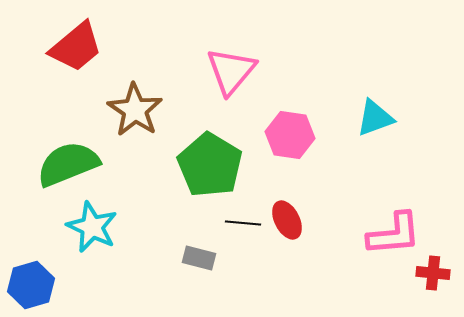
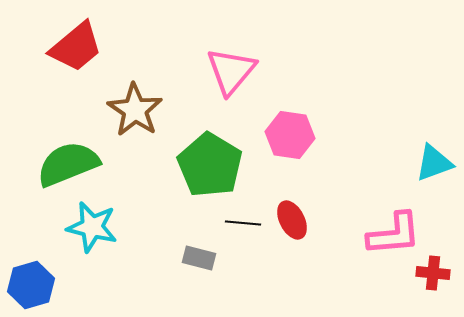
cyan triangle: moved 59 px right, 45 px down
red ellipse: moved 5 px right
cyan star: rotated 12 degrees counterclockwise
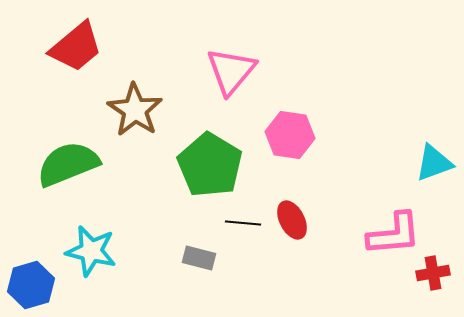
cyan star: moved 1 px left, 24 px down
red cross: rotated 16 degrees counterclockwise
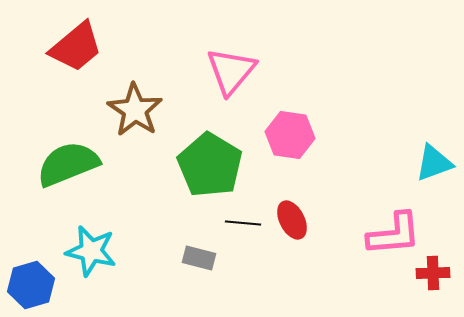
red cross: rotated 8 degrees clockwise
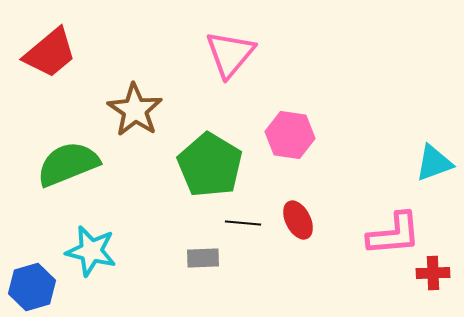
red trapezoid: moved 26 px left, 6 px down
pink triangle: moved 1 px left, 17 px up
red ellipse: moved 6 px right
gray rectangle: moved 4 px right; rotated 16 degrees counterclockwise
blue hexagon: moved 1 px right, 2 px down
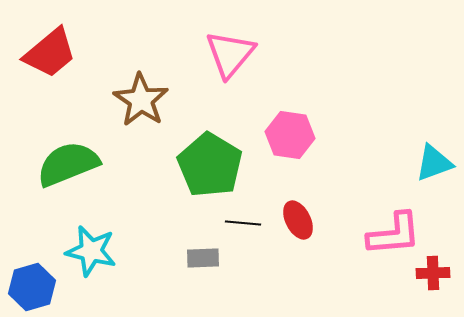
brown star: moved 6 px right, 10 px up
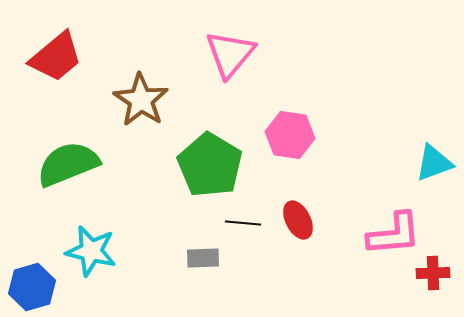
red trapezoid: moved 6 px right, 4 px down
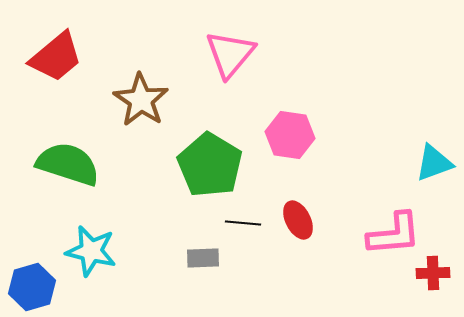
green semicircle: rotated 40 degrees clockwise
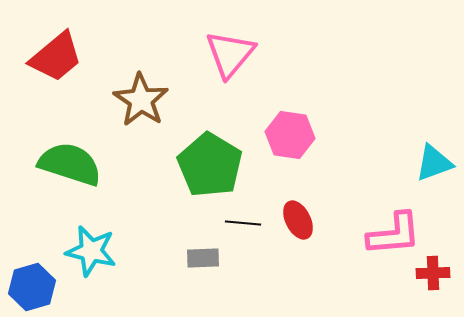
green semicircle: moved 2 px right
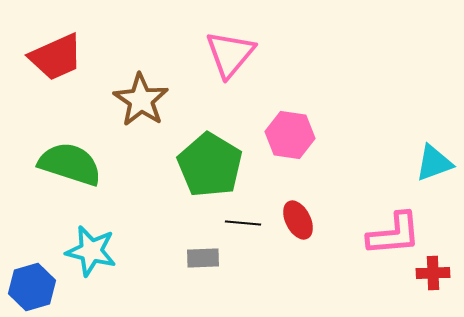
red trapezoid: rotated 16 degrees clockwise
